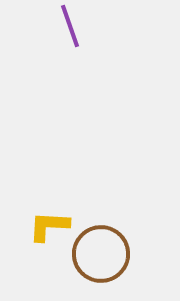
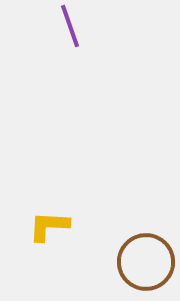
brown circle: moved 45 px right, 8 px down
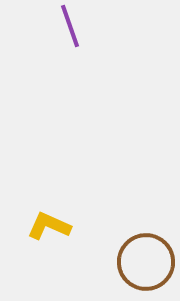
yellow L-shape: rotated 21 degrees clockwise
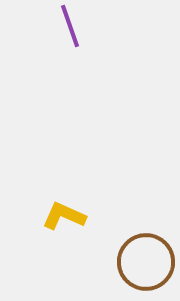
yellow L-shape: moved 15 px right, 10 px up
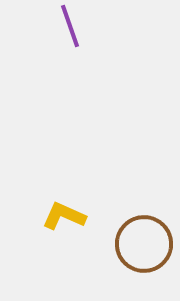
brown circle: moved 2 px left, 18 px up
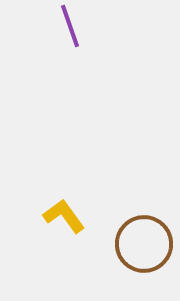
yellow L-shape: rotated 30 degrees clockwise
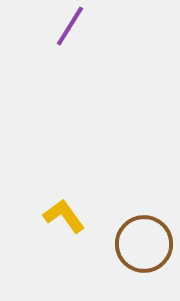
purple line: rotated 51 degrees clockwise
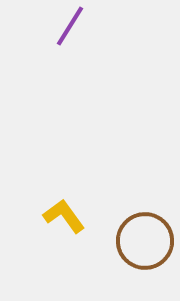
brown circle: moved 1 px right, 3 px up
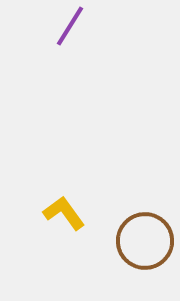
yellow L-shape: moved 3 px up
